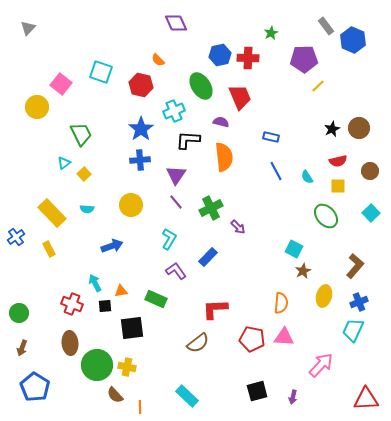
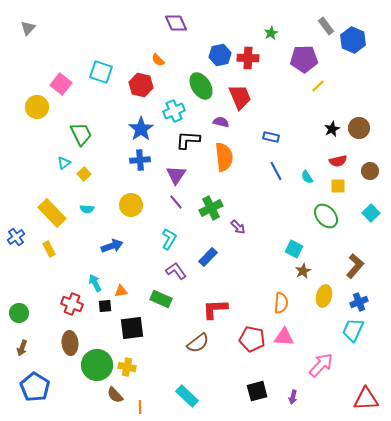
green rectangle at (156, 299): moved 5 px right
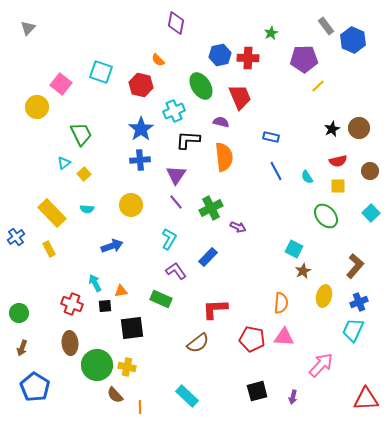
purple diamond at (176, 23): rotated 35 degrees clockwise
purple arrow at (238, 227): rotated 21 degrees counterclockwise
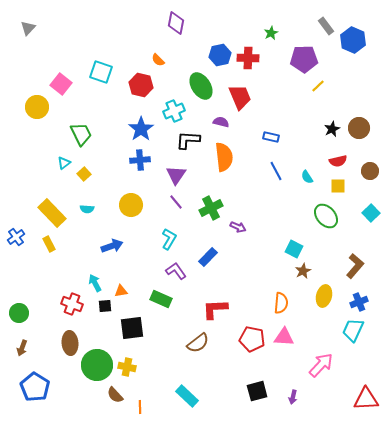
yellow rectangle at (49, 249): moved 5 px up
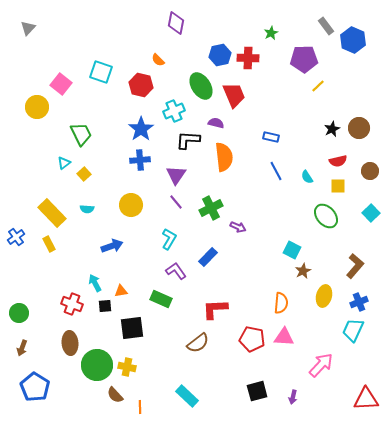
red trapezoid at (240, 97): moved 6 px left, 2 px up
purple semicircle at (221, 122): moved 5 px left, 1 px down
cyan square at (294, 249): moved 2 px left, 1 px down
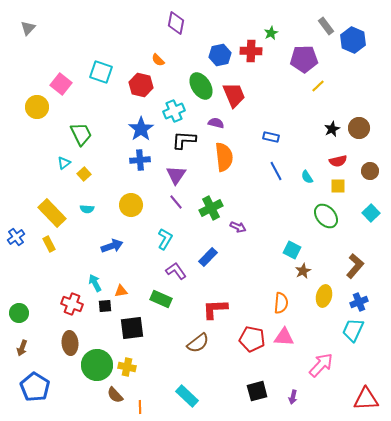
red cross at (248, 58): moved 3 px right, 7 px up
black L-shape at (188, 140): moved 4 px left
cyan L-shape at (169, 239): moved 4 px left
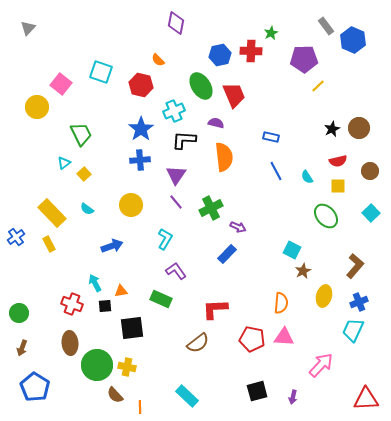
cyan semicircle at (87, 209): rotated 32 degrees clockwise
blue rectangle at (208, 257): moved 19 px right, 3 px up
